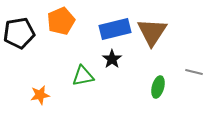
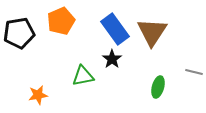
blue rectangle: rotated 68 degrees clockwise
orange star: moved 2 px left
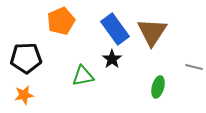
black pentagon: moved 7 px right, 25 px down; rotated 8 degrees clockwise
gray line: moved 5 px up
orange star: moved 14 px left
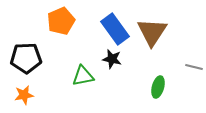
black star: rotated 24 degrees counterclockwise
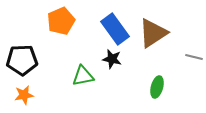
brown triangle: moved 1 px right, 1 px down; rotated 24 degrees clockwise
black pentagon: moved 4 px left, 2 px down
gray line: moved 10 px up
green ellipse: moved 1 px left
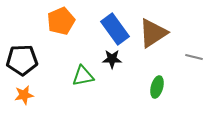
black star: rotated 12 degrees counterclockwise
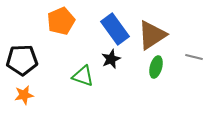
brown triangle: moved 1 px left, 2 px down
black star: moved 1 px left; rotated 24 degrees counterclockwise
green triangle: rotated 30 degrees clockwise
green ellipse: moved 1 px left, 20 px up
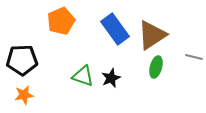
black star: moved 19 px down
